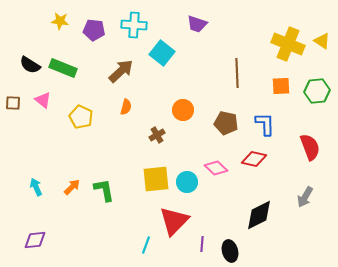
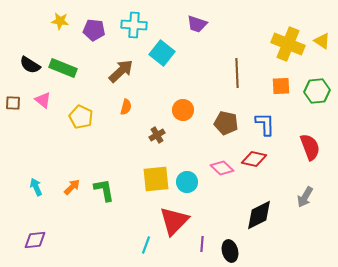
pink diamond: moved 6 px right
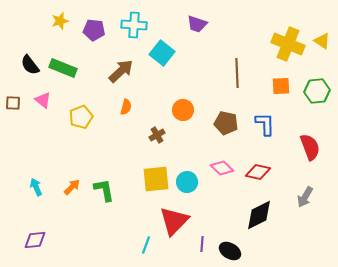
yellow star: rotated 24 degrees counterclockwise
black semicircle: rotated 20 degrees clockwise
yellow pentagon: rotated 25 degrees clockwise
red diamond: moved 4 px right, 13 px down
black ellipse: rotated 45 degrees counterclockwise
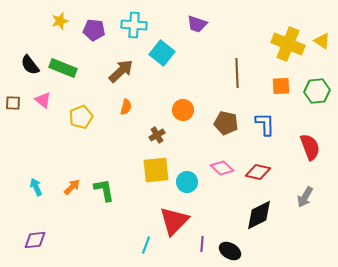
yellow square: moved 9 px up
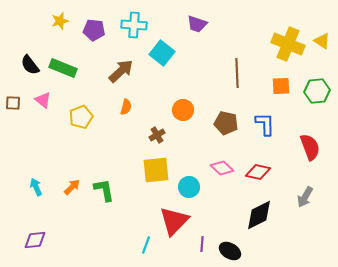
cyan circle: moved 2 px right, 5 px down
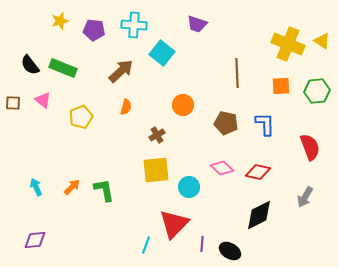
orange circle: moved 5 px up
red triangle: moved 3 px down
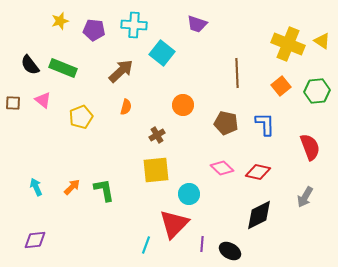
orange square: rotated 36 degrees counterclockwise
cyan circle: moved 7 px down
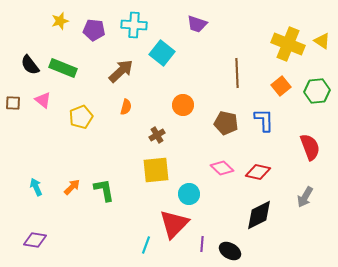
blue L-shape: moved 1 px left, 4 px up
purple diamond: rotated 15 degrees clockwise
